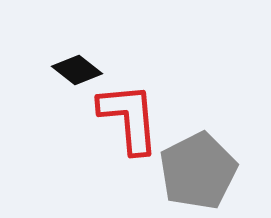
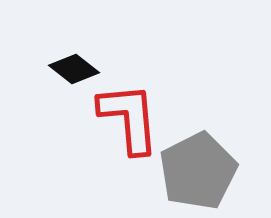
black diamond: moved 3 px left, 1 px up
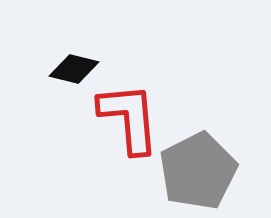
black diamond: rotated 24 degrees counterclockwise
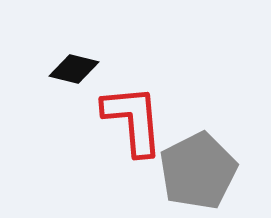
red L-shape: moved 4 px right, 2 px down
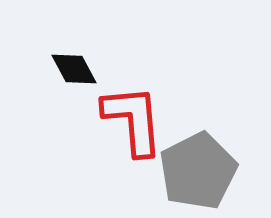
black diamond: rotated 48 degrees clockwise
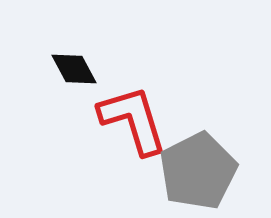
red L-shape: rotated 12 degrees counterclockwise
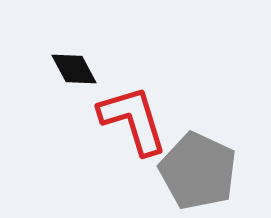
gray pentagon: rotated 20 degrees counterclockwise
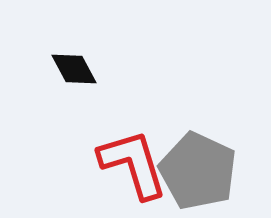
red L-shape: moved 44 px down
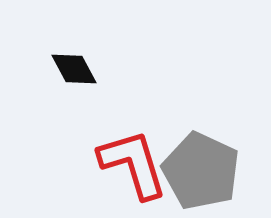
gray pentagon: moved 3 px right
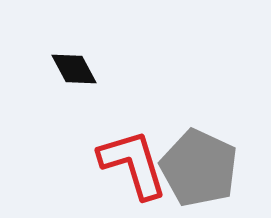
gray pentagon: moved 2 px left, 3 px up
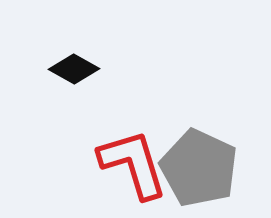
black diamond: rotated 33 degrees counterclockwise
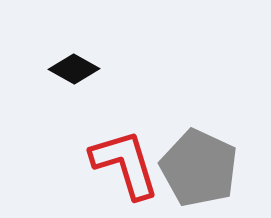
red L-shape: moved 8 px left
